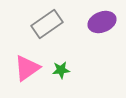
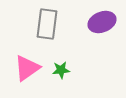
gray rectangle: rotated 48 degrees counterclockwise
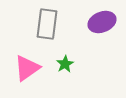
green star: moved 4 px right, 6 px up; rotated 24 degrees counterclockwise
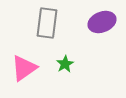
gray rectangle: moved 1 px up
pink triangle: moved 3 px left
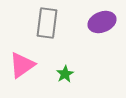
green star: moved 10 px down
pink triangle: moved 2 px left, 3 px up
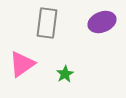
pink triangle: moved 1 px up
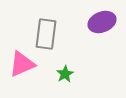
gray rectangle: moved 1 px left, 11 px down
pink triangle: rotated 12 degrees clockwise
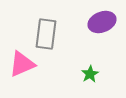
green star: moved 25 px right
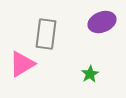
pink triangle: rotated 8 degrees counterclockwise
